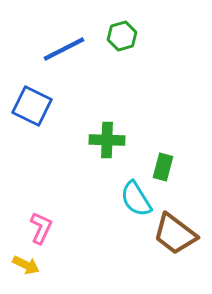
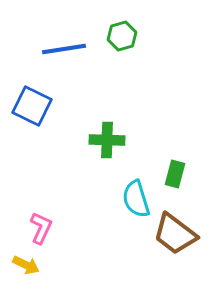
blue line: rotated 18 degrees clockwise
green rectangle: moved 12 px right, 7 px down
cyan semicircle: rotated 15 degrees clockwise
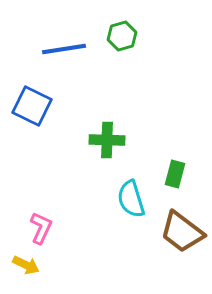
cyan semicircle: moved 5 px left
brown trapezoid: moved 7 px right, 2 px up
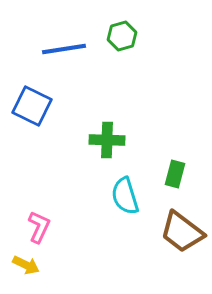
cyan semicircle: moved 6 px left, 3 px up
pink L-shape: moved 2 px left, 1 px up
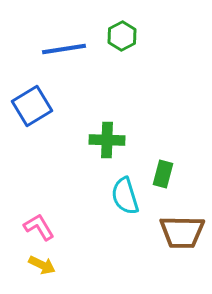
green hexagon: rotated 12 degrees counterclockwise
blue square: rotated 33 degrees clockwise
green rectangle: moved 12 px left
pink L-shape: rotated 56 degrees counterclockwise
brown trapezoid: rotated 36 degrees counterclockwise
yellow arrow: moved 16 px right
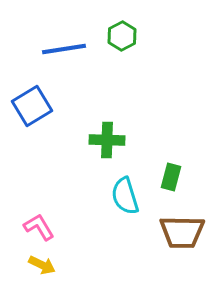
green rectangle: moved 8 px right, 3 px down
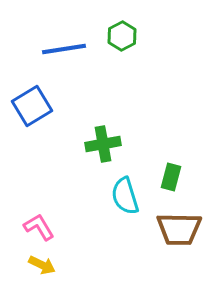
green cross: moved 4 px left, 4 px down; rotated 12 degrees counterclockwise
brown trapezoid: moved 3 px left, 3 px up
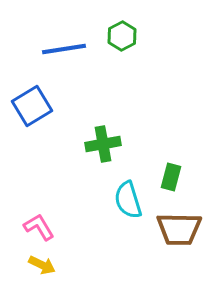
cyan semicircle: moved 3 px right, 4 px down
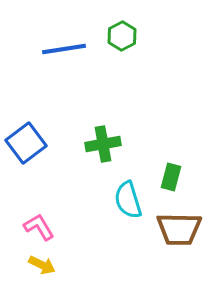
blue square: moved 6 px left, 37 px down; rotated 6 degrees counterclockwise
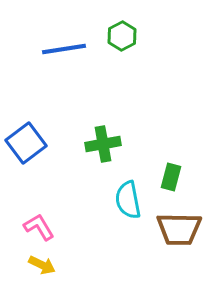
cyan semicircle: rotated 6 degrees clockwise
